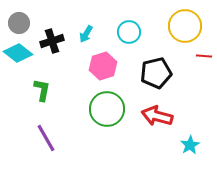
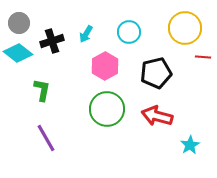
yellow circle: moved 2 px down
red line: moved 1 px left, 1 px down
pink hexagon: moved 2 px right; rotated 12 degrees counterclockwise
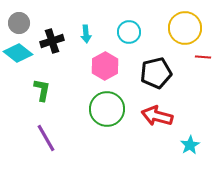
cyan arrow: rotated 36 degrees counterclockwise
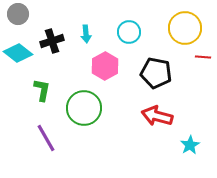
gray circle: moved 1 px left, 9 px up
black pentagon: rotated 24 degrees clockwise
green circle: moved 23 px left, 1 px up
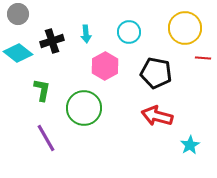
red line: moved 1 px down
